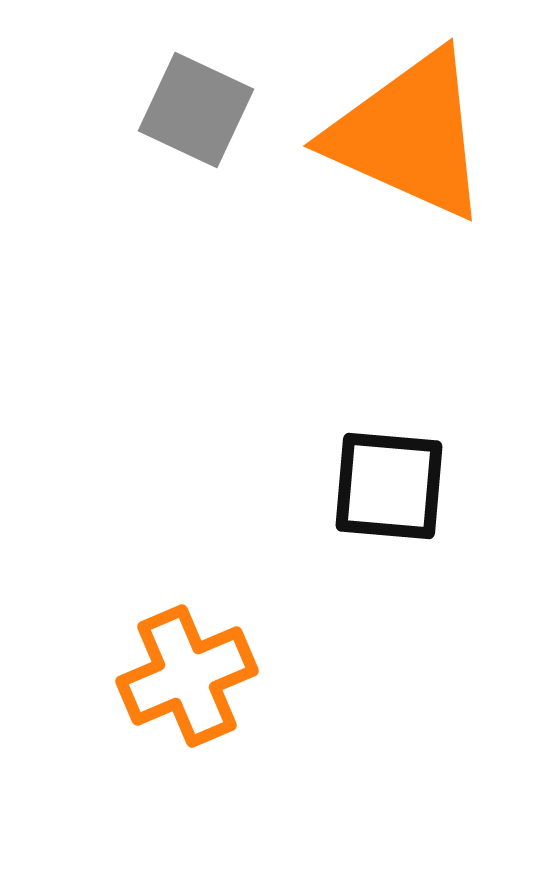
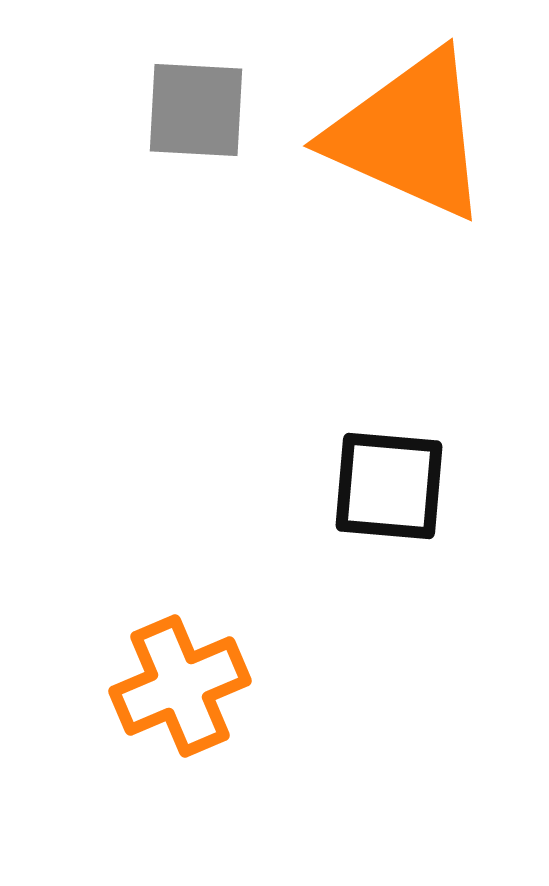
gray square: rotated 22 degrees counterclockwise
orange cross: moved 7 px left, 10 px down
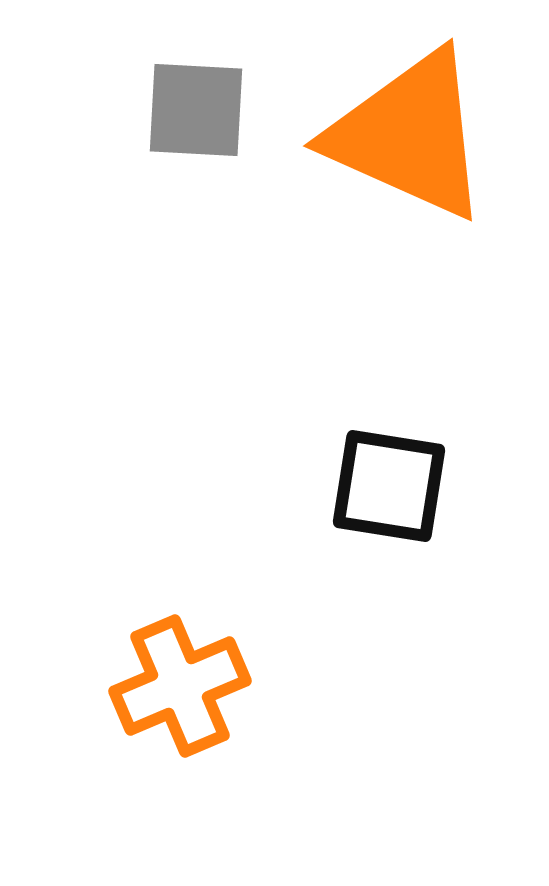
black square: rotated 4 degrees clockwise
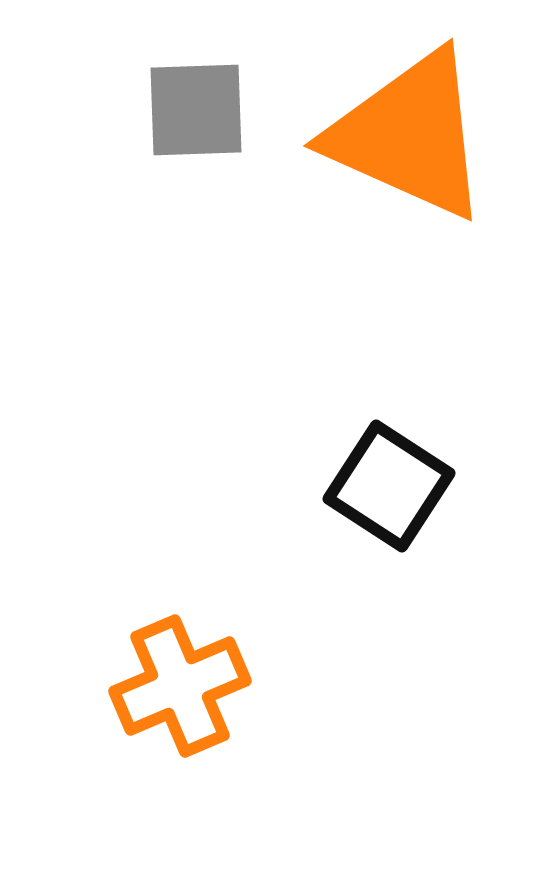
gray square: rotated 5 degrees counterclockwise
black square: rotated 24 degrees clockwise
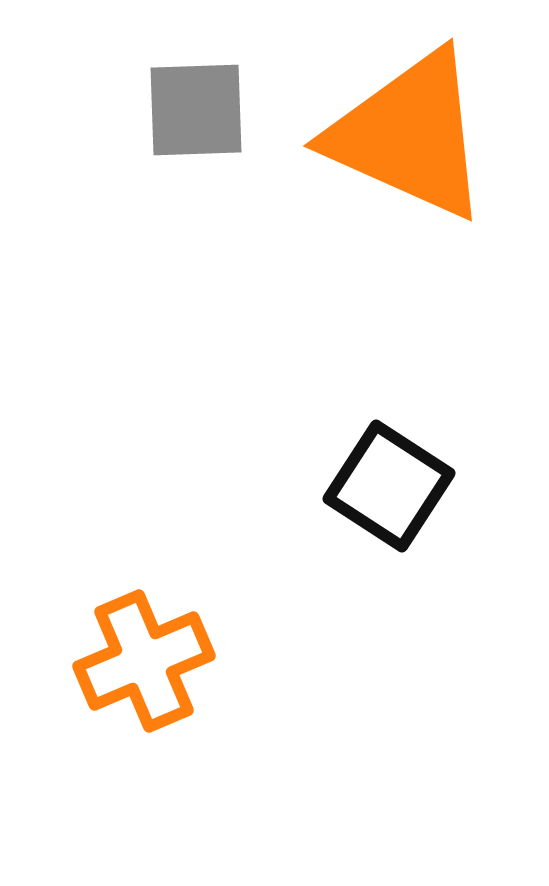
orange cross: moved 36 px left, 25 px up
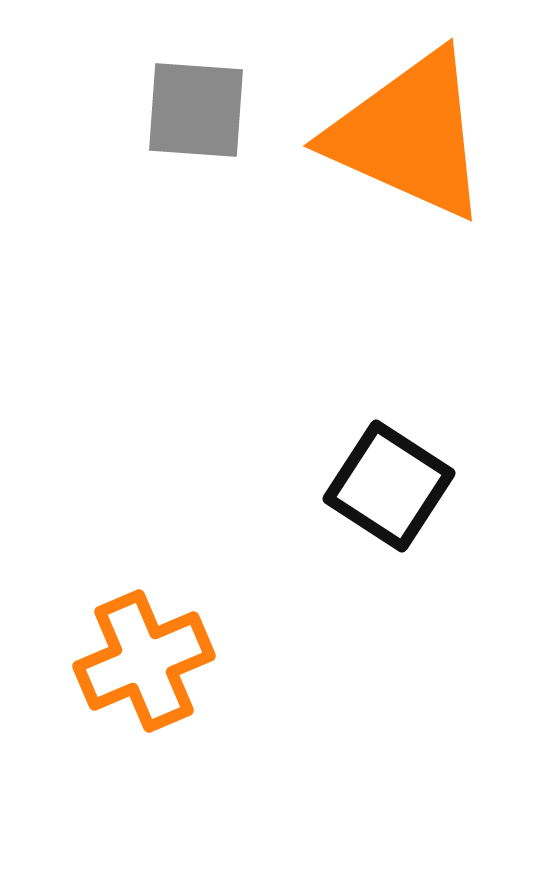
gray square: rotated 6 degrees clockwise
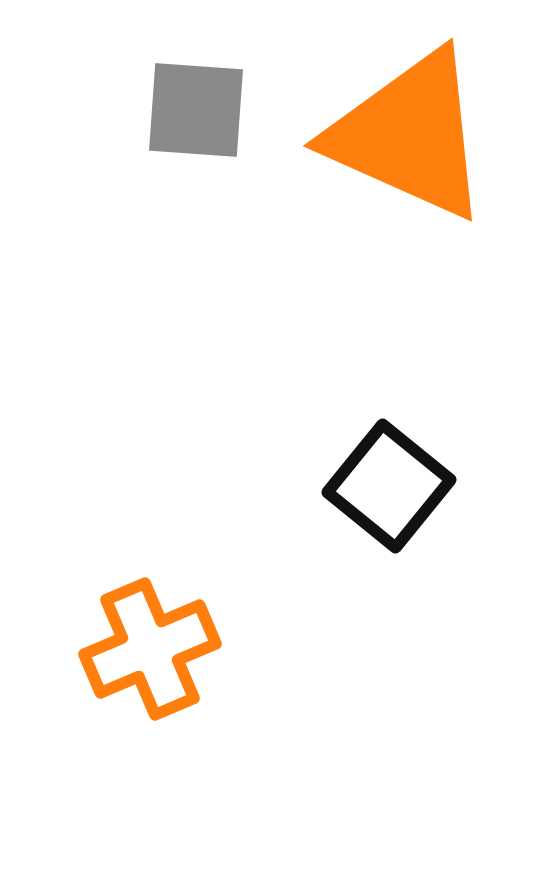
black square: rotated 6 degrees clockwise
orange cross: moved 6 px right, 12 px up
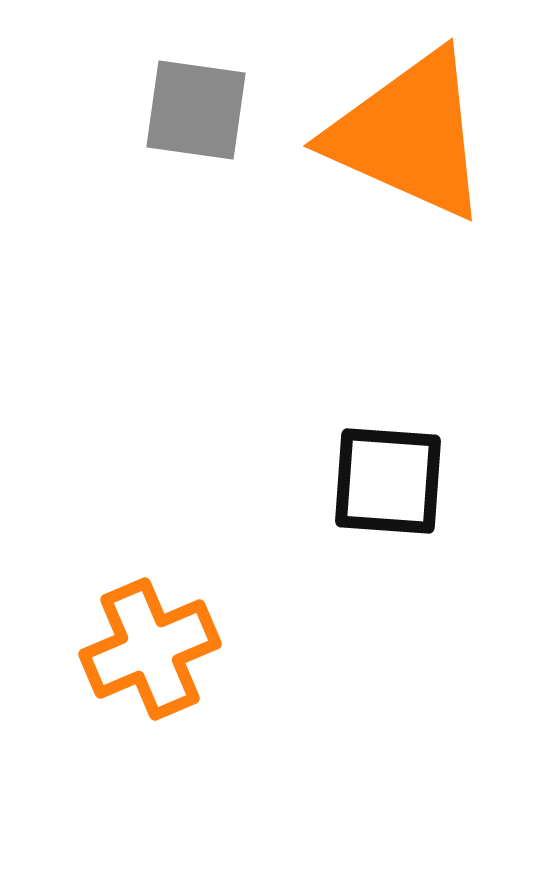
gray square: rotated 4 degrees clockwise
black square: moved 1 px left, 5 px up; rotated 35 degrees counterclockwise
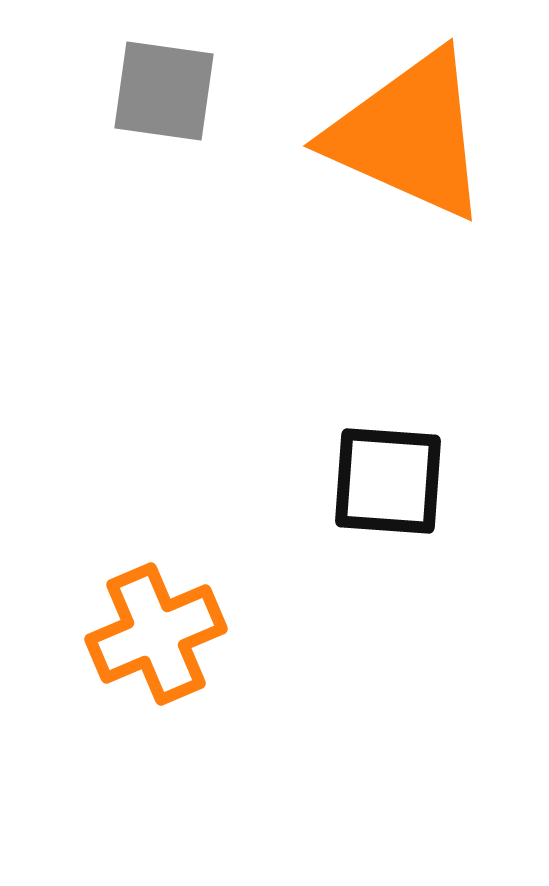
gray square: moved 32 px left, 19 px up
orange cross: moved 6 px right, 15 px up
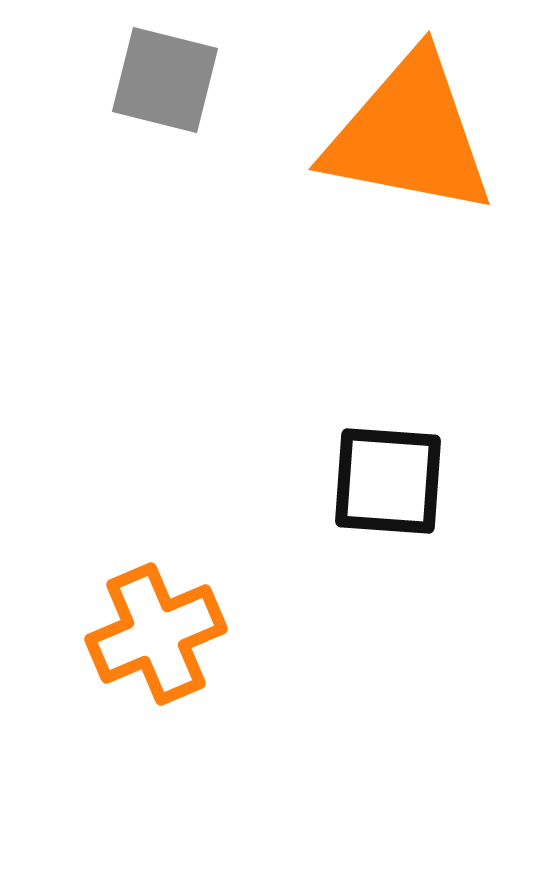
gray square: moved 1 px right, 11 px up; rotated 6 degrees clockwise
orange triangle: rotated 13 degrees counterclockwise
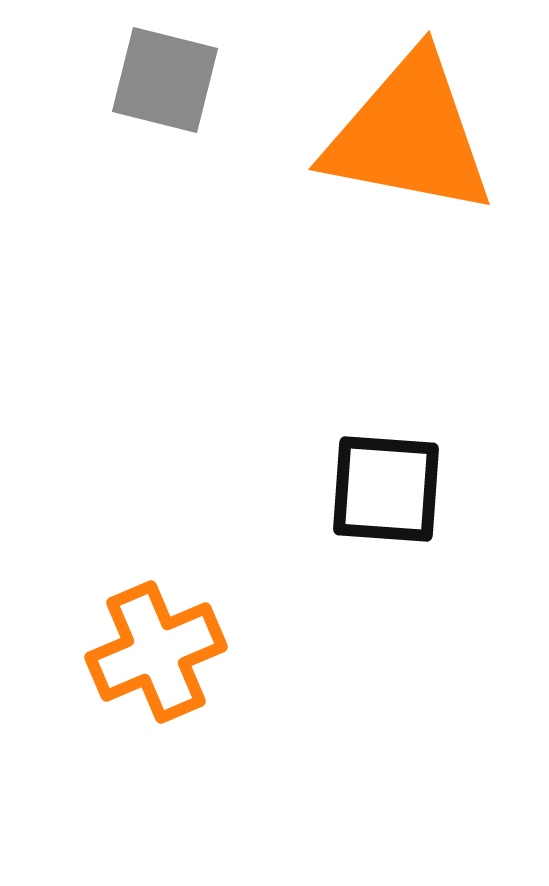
black square: moved 2 px left, 8 px down
orange cross: moved 18 px down
